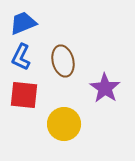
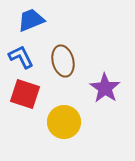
blue trapezoid: moved 8 px right, 3 px up
blue L-shape: rotated 128 degrees clockwise
red square: moved 1 px right, 1 px up; rotated 12 degrees clockwise
yellow circle: moved 2 px up
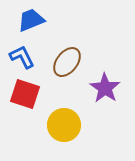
blue L-shape: moved 1 px right
brown ellipse: moved 4 px right, 1 px down; rotated 52 degrees clockwise
yellow circle: moved 3 px down
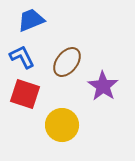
purple star: moved 2 px left, 2 px up
yellow circle: moved 2 px left
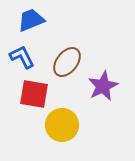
purple star: rotated 12 degrees clockwise
red square: moved 9 px right; rotated 8 degrees counterclockwise
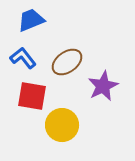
blue L-shape: moved 1 px right, 1 px down; rotated 12 degrees counterclockwise
brown ellipse: rotated 16 degrees clockwise
red square: moved 2 px left, 2 px down
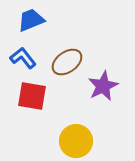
yellow circle: moved 14 px right, 16 px down
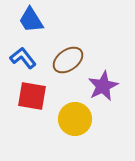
blue trapezoid: rotated 100 degrees counterclockwise
brown ellipse: moved 1 px right, 2 px up
yellow circle: moved 1 px left, 22 px up
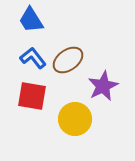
blue L-shape: moved 10 px right
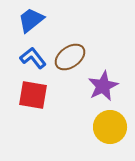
blue trapezoid: rotated 84 degrees clockwise
brown ellipse: moved 2 px right, 3 px up
red square: moved 1 px right, 1 px up
yellow circle: moved 35 px right, 8 px down
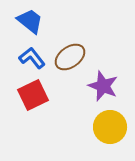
blue trapezoid: moved 1 px left, 1 px down; rotated 76 degrees clockwise
blue L-shape: moved 1 px left
purple star: rotated 24 degrees counterclockwise
red square: rotated 36 degrees counterclockwise
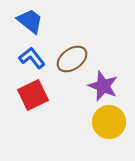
brown ellipse: moved 2 px right, 2 px down
yellow circle: moved 1 px left, 5 px up
